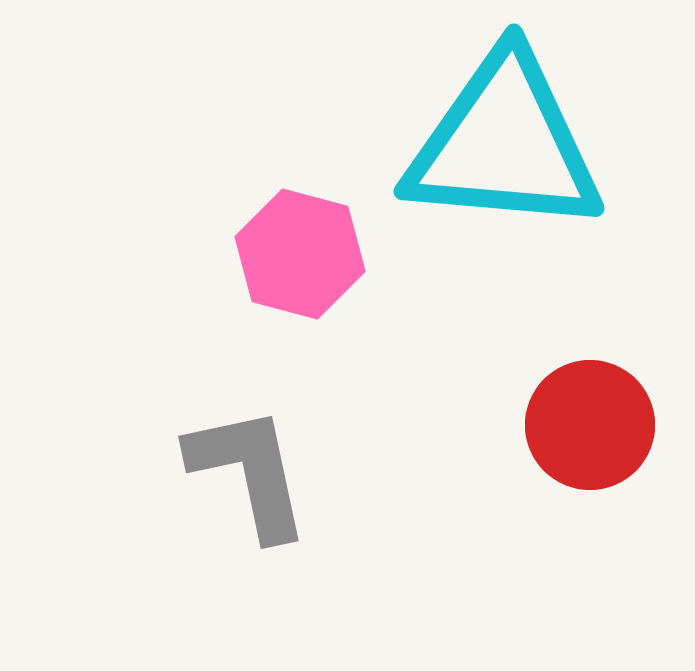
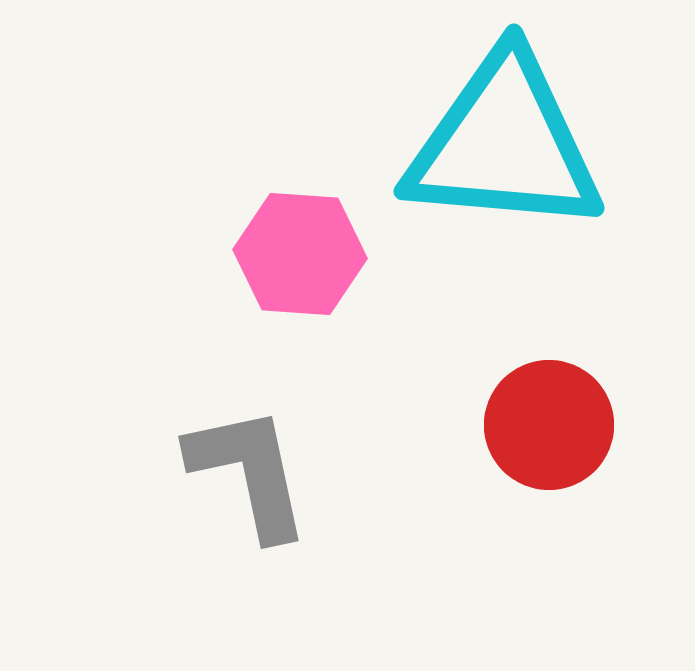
pink hexagon: rotated 11 degrees counterclockwise
red circle: moved 41 px left
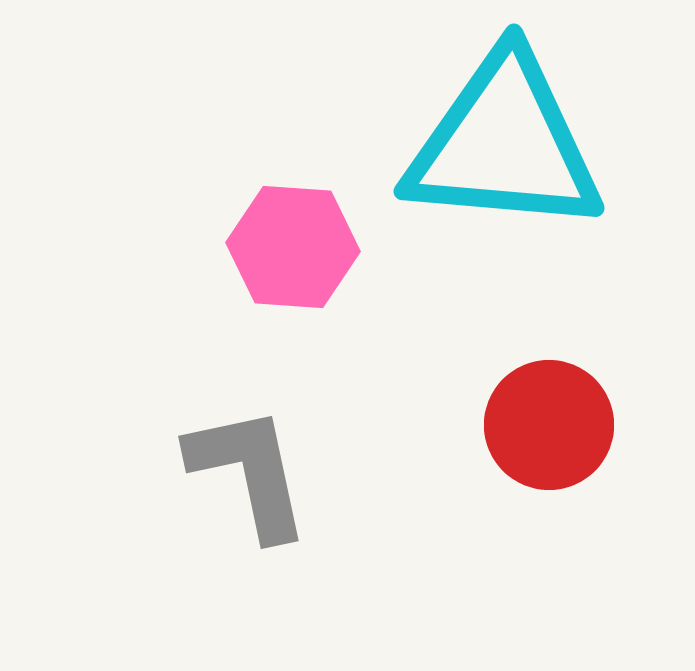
pink hexagon: moved 7 px left, 7 px up
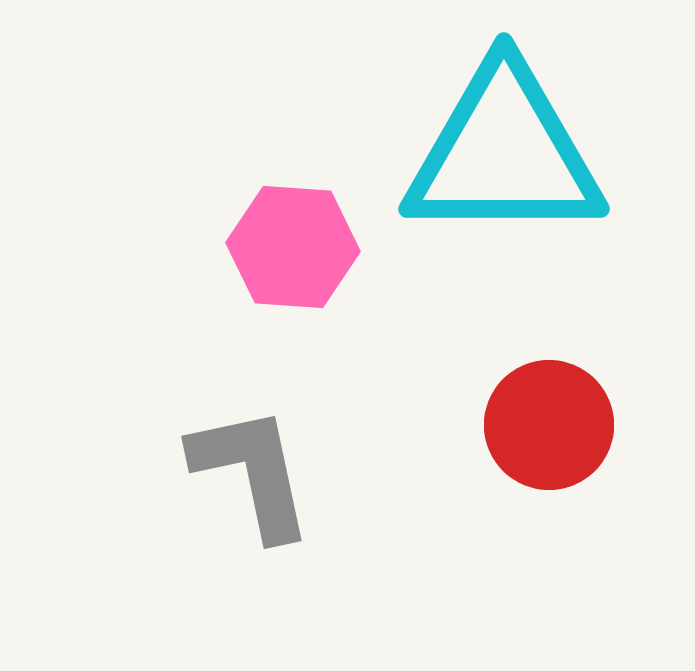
cyan triangle: moved 9 px down; rotated 5 degrees counterclockwise
gray L-shape: moved 3 px right
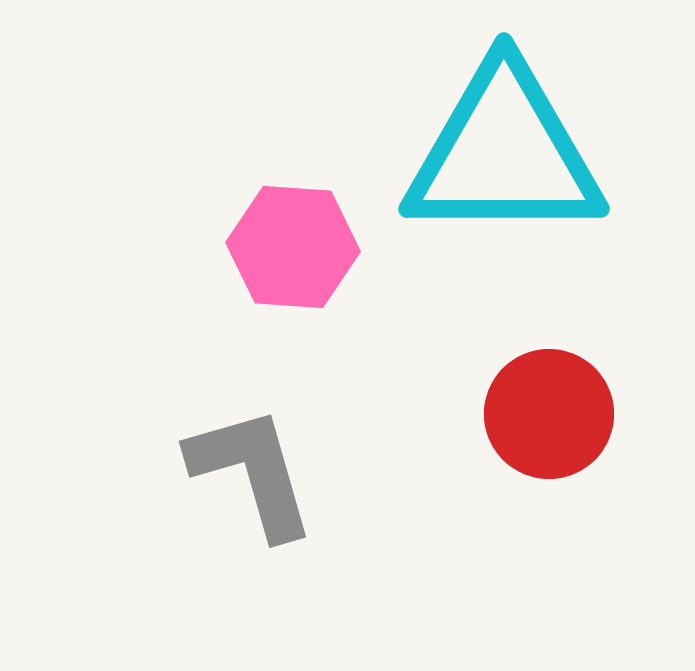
red circle: moved 11 px up
gray L-shape: rotated 4 degrees counterclockwise
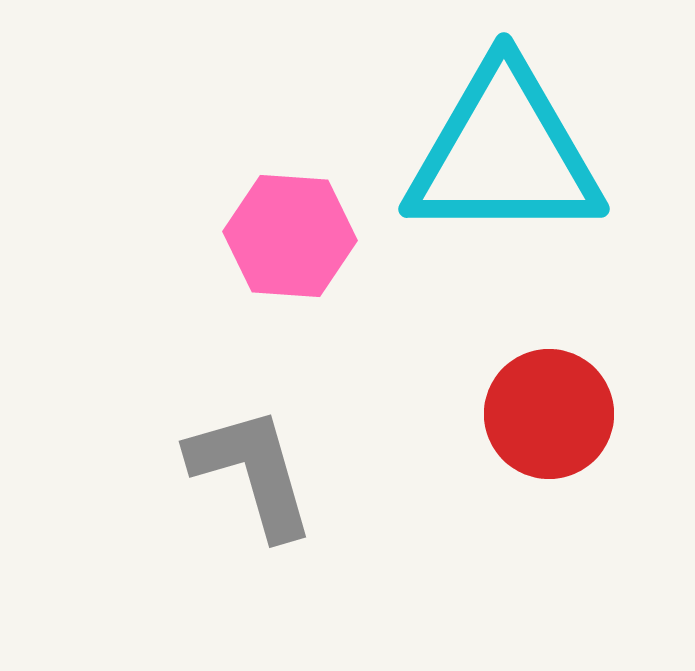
pink hexagon: moved 3 px left, 11 px up
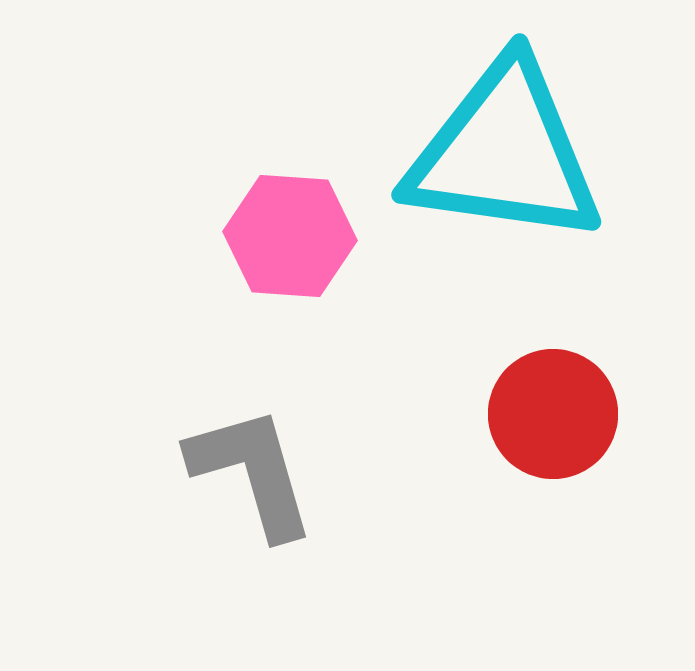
cyan triangle: rotated 8 degrees clockwise
red circle: moved 4 px right
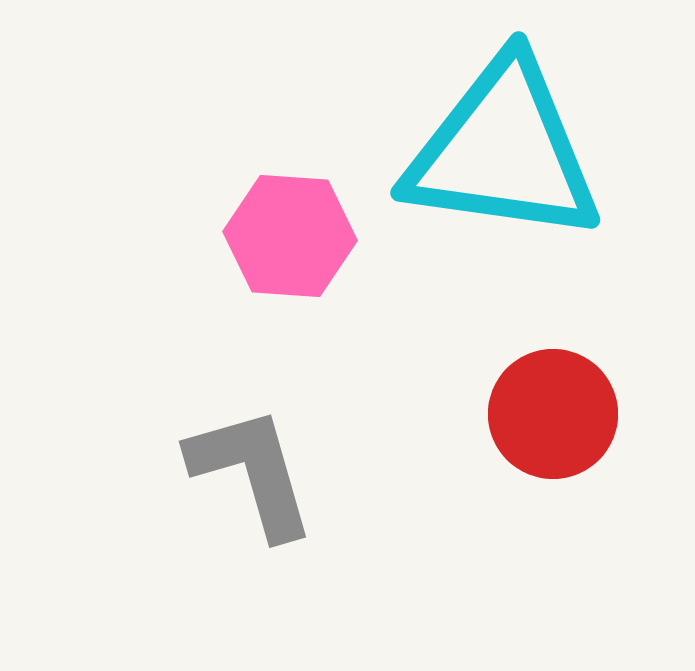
cyan triangle: moved 1 px left, 2 px up
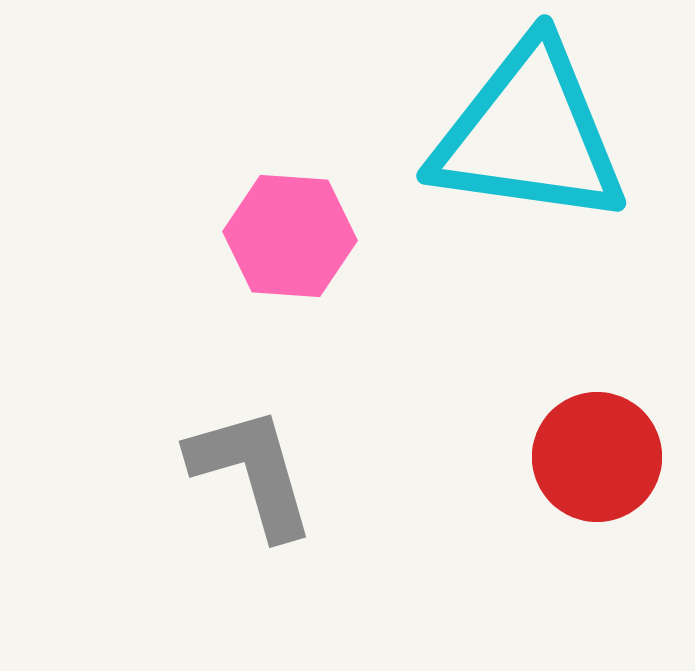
cyan triangle: moved 26 px right, 17 px up
red circle: moved 44 px right, 43 px down
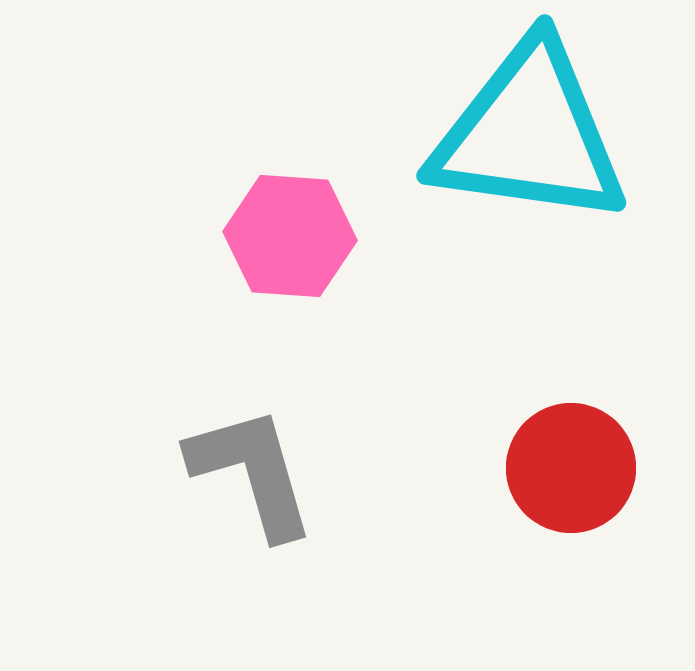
red circle: moved 26 px left, 11 px down
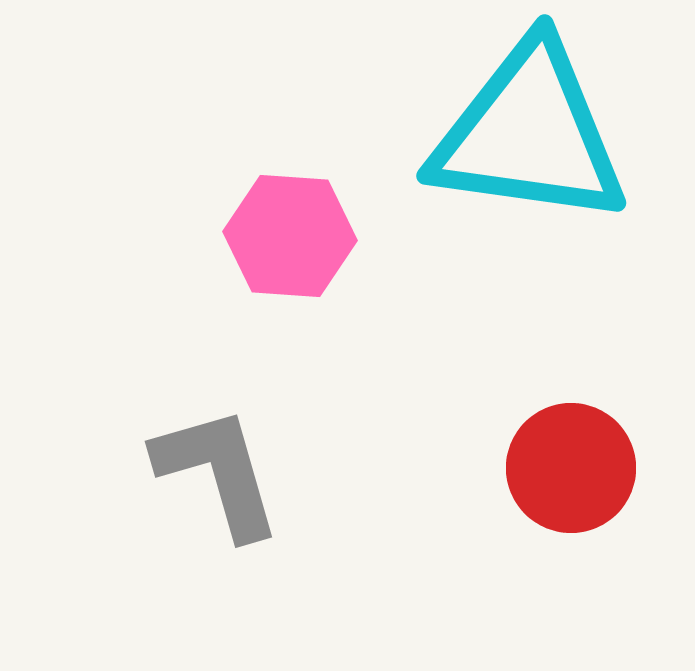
gray L-shape: moved 34 px left
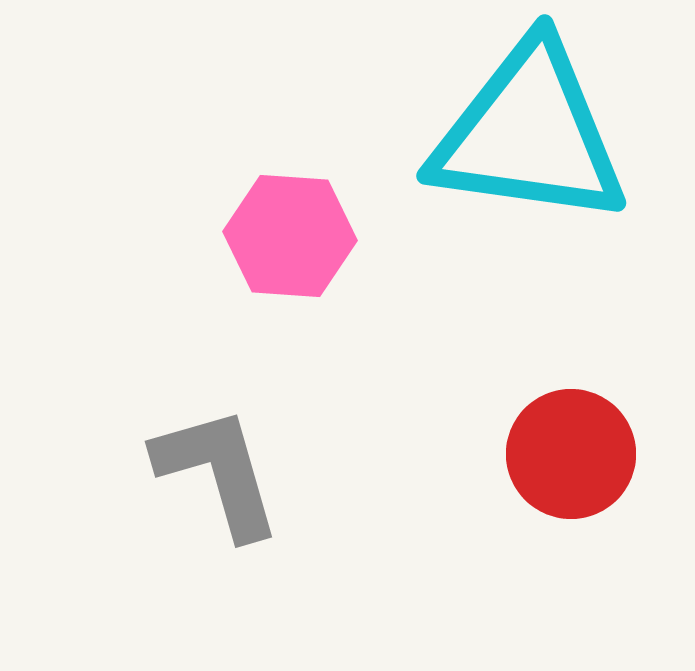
red circle: moved 14 px up
